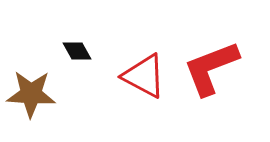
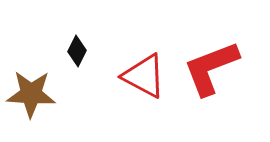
black diamond: rotated 56 degrees clockwise
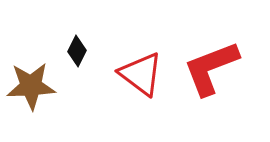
red triangle: moved 3 px left, 2 px up; rotated 9 degrees clockwise
brown star: moved 8 px up; rotated 6 degrees counterclockwise
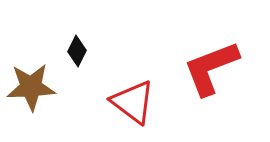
red triangle: moved 8 px left, 28 px down
brown star: moved 1 px down
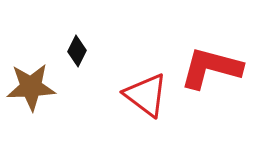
red L-shape: rotated 36 degrees clockwise
red triangle: moved 13 px right, 7 px up
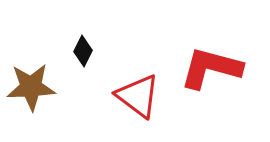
black diamond: moved 6 px right
red triangle: moved 8 px left, 1 px down
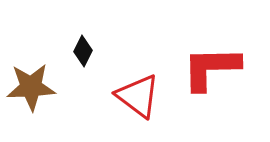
red L-shape: rotated 16 degrees counterclockwise
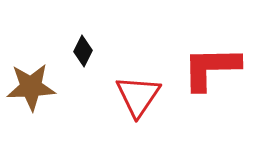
red triangle: rotated 27 degrees clockwise
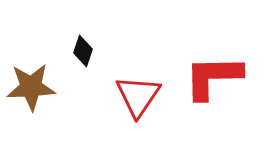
black diamond: rotated 8 degrees counterclockwise
red L-shape: moved 2 px right, 9 px down
